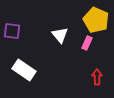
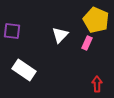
white triangle: rotated 24 degrees clockwise
red arrow: moved 7 px down
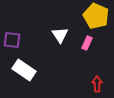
yellow pentagon: moved 4 px up
purple square: moved 9 px down
white triangle: rotated 18 degrees counterclockwise
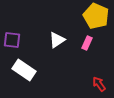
white triangle: moved 3 px left, 5 px down; rotated 30 degrees clockwise
red arrow: moved 2 px right; rotated 35 degrees counterclockwise
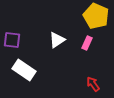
red arrow: moved 6 px left
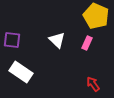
white triangle: rotated 42 degrees counterclockwise
white rectangle: moved 3 px left, 2 px down
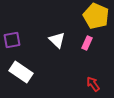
purple square: rotated 18 degrees counterclockwise
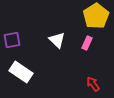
yellow pentagon: rotated 15 degrees clockwise
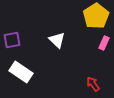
pink rectangle: moved 17 px right
